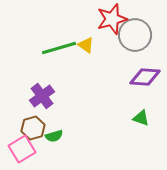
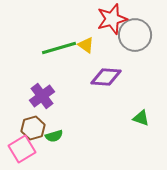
purple diamond: moved 39 px left
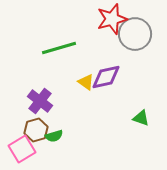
gray circle: moved 1 px up
yellow triangle: moved 37 px down
purple diamond: rotated 16 degrees counterclockwise
purple cross: moved 2 px left, 5 px down; rotated 15 degrees counterclockwise
brown hexagon: moved 3 px right, 2 px down
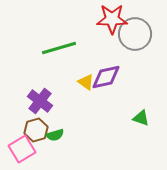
red star: rotated 16 degrees clockwise
green semicircle: moved 1 px right, 1 px up
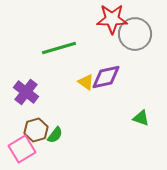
purple cross: moved 14 px left, 9 px up
green semicircle: rotated 36 degrees counterclockwise
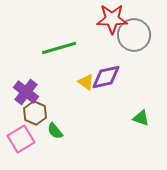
gray circle: moved 1 px left, 1 px down
brown hexagon: moved 1 px left, 17 px up; rotated 20 degrees counterclockwise
green semicircle: moved 4 px up; rotated 102 degrees clockwise
pink square: moved 1 px left, 10 px up
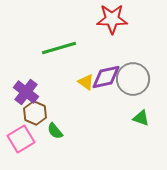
gray circle: moved 1 px left, 44 px down
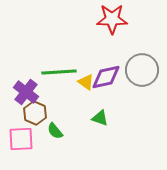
green line: moved 24 px down; rotated 12 degrees clockwise
gray circle: moved 9 px right, 9 px up
green triangle: moved 41 px left
pink square: rotated 28 degrees clockwise
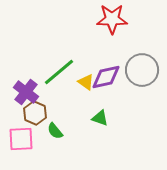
green line: rotated 36 degrees counterclockwise
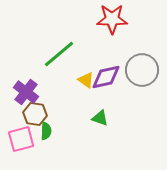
green line: moved 18 px up
yellow triangle: moved 2 px up
brown hexagon: moved 1 px down; rotated 15 degrees counterclockwise
green semicircle: moved 9 px left; rotated 138 degrees counterclockwise
pink square: rotated 12 degrees counterclockwise
